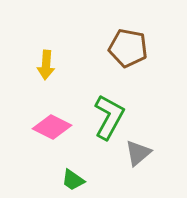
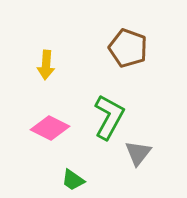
brown pentagon: rotated 9 degrees clockwise
pink diamond: moved 2 px left, 1 px down
gray triangle: rotated 12 degrees counterclockwise
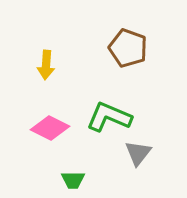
green L-shape: rotated 96 degrees counterclockwise
green trapezoid: rotated 35 degrees counterclockwise
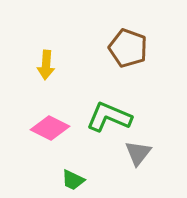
green trapezoid: rotated 25 degrees clockwise
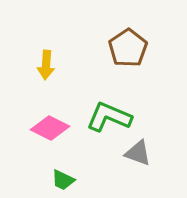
brown pentagon: rotated 18 degrees clockwise
gray triangle: rotated 48 degrees counterclockwise
green trapezoid: moved 10 px left
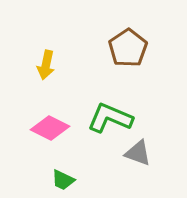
yellow arrow: rotated 8 degrees clockwise
green L-shape: moved 1 px right, 1 px down
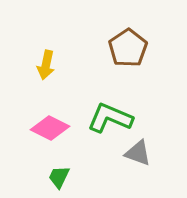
green trapezoid: moved 4 px left, 3 px up; rotated 90 degrees clockwise
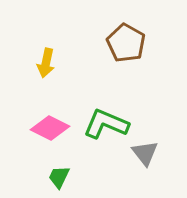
brown pentagon: moved 2 px left, 5 px up; rotated 9 degrees counterclockwise
yellow arrow: moved 2 px up
green L-shape: moved 4 px left, 6 px down
gray triangle: moved 7 px right; rotated 32 degrees clockwise
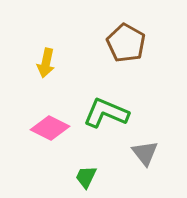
green L-shape: moved 11 px up
green trapezoid: moved 27 px right
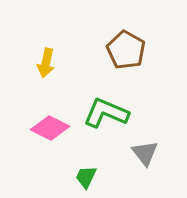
brown pentagon: moved 7 px down
